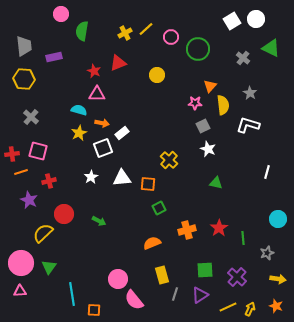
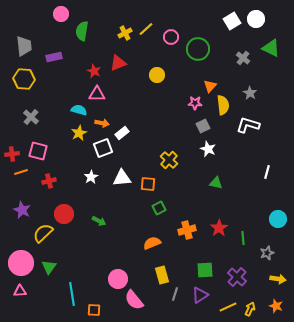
purple star at (29, 200): moved 7 px left, 10 px down
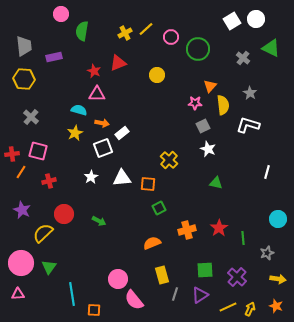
yellow star at (79, 133): moved 4 px left
orange line at (21, 172): rotated 40 degrees counterclockwise
pink triangle at (20, 291): moved 2 px left, 3 px down
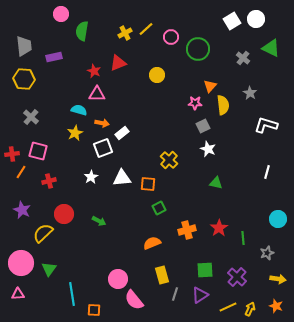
white L-shape at (248, 125): moved 18 px right
green triangle at (49, 267): moved 2 px down
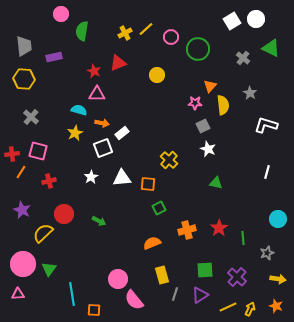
pink circle at (21, 263): moved 2 px right, 1 px down
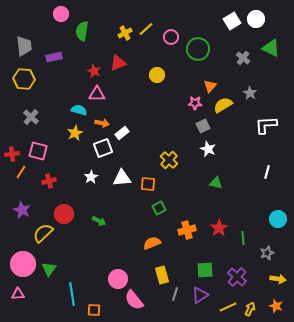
yellow semicircle at (223, 105): rotated 114 degrees counterclockwise
white L-shape at (266, 125): rotated 20 degrees counterclockwise
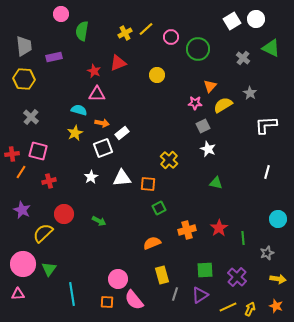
orange square at (94, 310): moved 13 px right, 8 px up
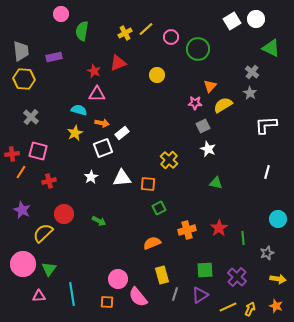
gray trapezoid at (24, 46): moved 3 px left, 5 px down
gray cross at (243, 58): moved 9 px right, 14 px down
pink triangle at (18, 294): moved 21 px right, 2 px down
pink semicircle at (134, 300): moved 4 px right, 3 px up
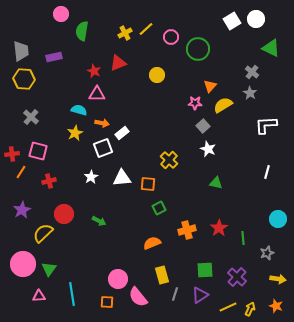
gray square at (203, 126): rotated 16 degrees counterclockwise
purple star at (22, 210): rotated 18 degrees clockwise
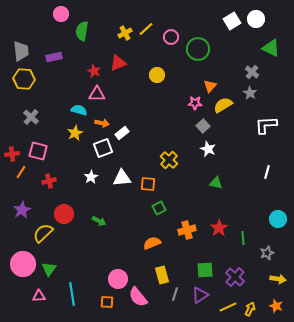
purple cross at (237, 277): moved 2 px left
